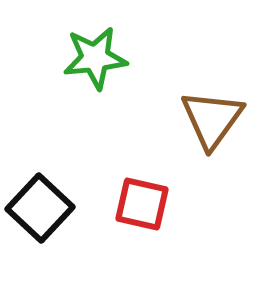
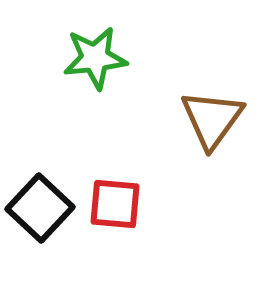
red square: moved 27 px left; rotated 8 degrees counterclockwise
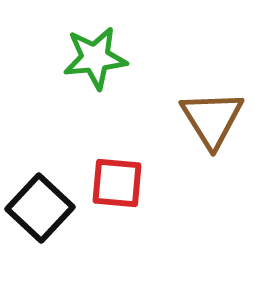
brown triangle: rotated 8 degrees counterclockwise
red square: moved 2 px right, 21 px up
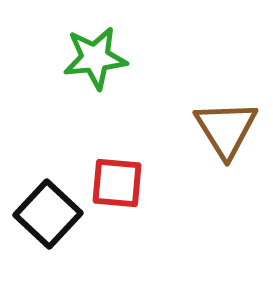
brown triangle: moved 14 px right, 10 px down
black square: moved 8 px right, 6 px down
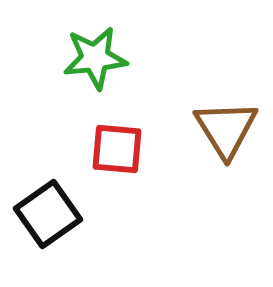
red square: moved 34 px up
black square: rotated 12 degrees clockwise
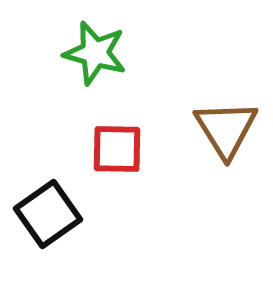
green star: moved 5 px up; rotated 22 degrees clockwise
red square: rotated 4 degrees counterclockwise
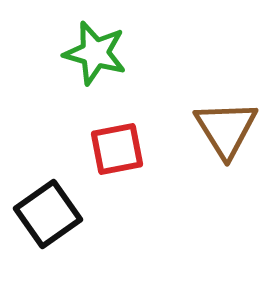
red square: rotated 12 degrees counterclockwise
